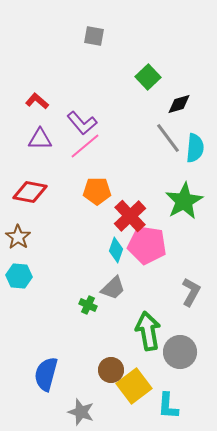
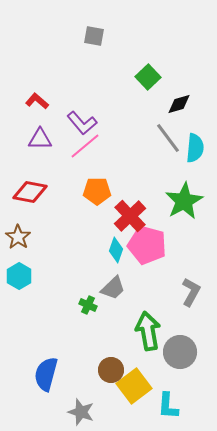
pink pentagon: rotated 6 degrees clockwise
cyan hexagon: rotated 25 degrees clockwise
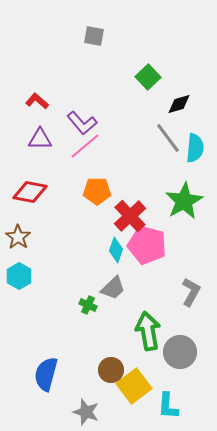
gray star: moved 5 px right
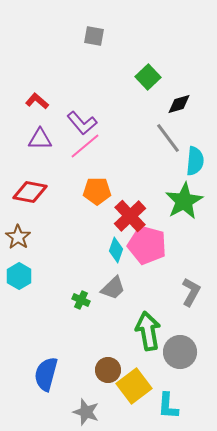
cyan semicircle: moved 13 px down
green cross: moved 7 px left, 5 px up
brown circle: moved 3 px left
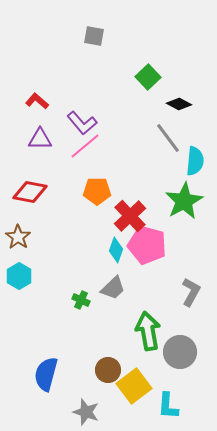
black diamond: rotated 45 degrees clockwise
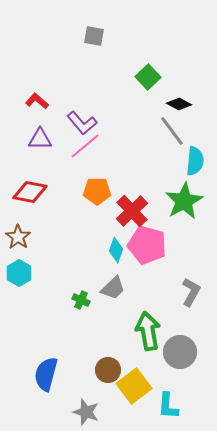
gray line: moved 4 px right, 7 px up
red cross: moved 2 px right, 5 px up
cyan hexagon: moved 3 px up
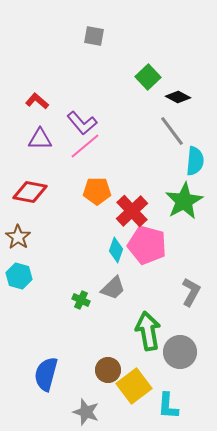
black diamond: moved 1 px left, 7 px up
cyan hexagon: moved 3 px down; rotated 15 degrees counterclockwise
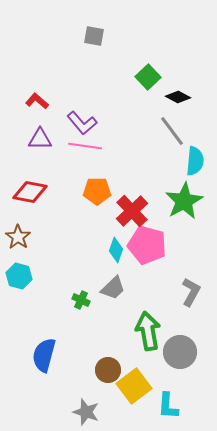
pink line: rotated 48 degrees clockwise
blue semicircle: moved 2 px left, 19 px up
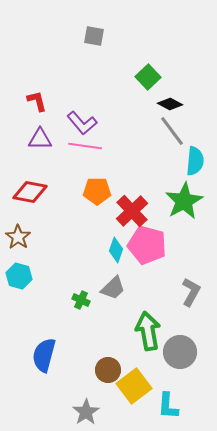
black diamond: moved 8 px left, 7 px down
red L-shape: rotated 35 degrees clockwise
gray star: rotated 20 degrees clockwise
